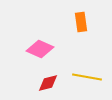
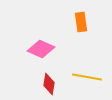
pink diamond: moved 1 px right
red diamond: moved 1 px right, 1 px down; rotated 65 degrees counterclockwise
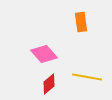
pink diamond: moved 3 px right, 5 px down; rotated 24 degrees clockwise
red diamond: rotated 40 degrees clockwise
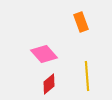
orange rectangle: rotated 12 degrees counterclockwise
yellow line: moved 1 px up; rotated 76 degrees clockwise
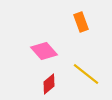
pink diamond: moved 3 px up
yellow line: moved 1 px left, 2 px up; rotated 48 degrees counterclockwise
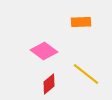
orange rectangle: rotated 72 degrees counterclockwise
pink diamond: rotated 12 degrees counterclockwise
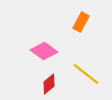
orange rectangle: rotated 60 degrees counterclockwise
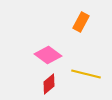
pink diamond: moved 4 px right, 4 px down
yellow line: rotated 24 degrees counterclockwise
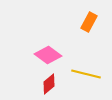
orange rectangle: moved 8 px right
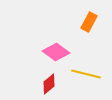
pink diamond: moved 8 px right, 3 px up
